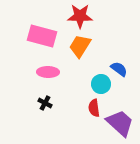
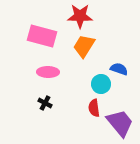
orange trapezoid: moved 4 px right
blue semicircle: rotated 18 degrees counterclockwise
purple trapezoid: rotated 8 degrees clockwise
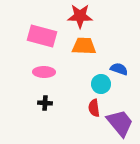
orange trapezoid: rotated 60 degrees clockwise
pink ellipse: moved 4 px left
black cross: rotated 24 degrees counterclockwise
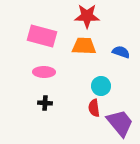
red star: moved 7 px right
blue semicircle: moved 2 px right, 17 px up
cyan circle: moved 2 px down
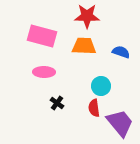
black cross: moved 12 px right; rotated 32 degrees clockwise
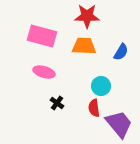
blue semicircle: rotated 102 degrees clockwise
pink ellipse: rotated 15 degrees clockwise
purple trapezoid: moved 1 px left, 1 px down
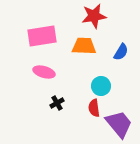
red star: moved 7 px right; rotated 10 degrees counterclockwise
pink rectangle: rotated 24 degrees counterclockwise
black cross: rotated 24 degrees clockwise
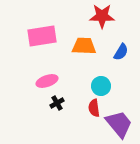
red star: moved 8 px right; rotated 10 degrees clockwise
pink ellipse: moved 3 px right, 9 px down; rotated 35 degrees counterclockwise
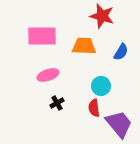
red star: rotated 15 degrees clockwise
pink rectangle: rotated 8 degrees clockwise
pink ellipse: moved 1 px right, 6 px up
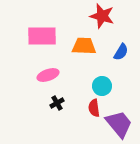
cyan circle: moved 1 px right
